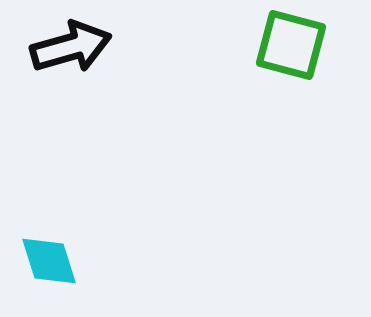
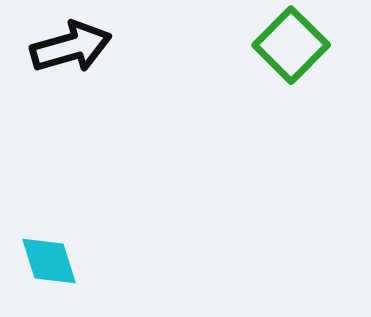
green square: rotated 30 degrees clockwise
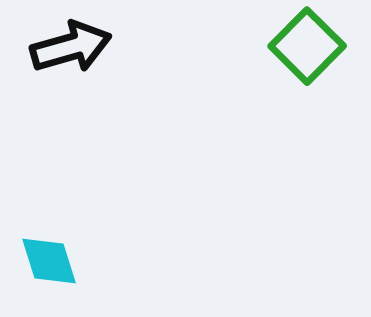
green square: moved 16 px right, 1 px down
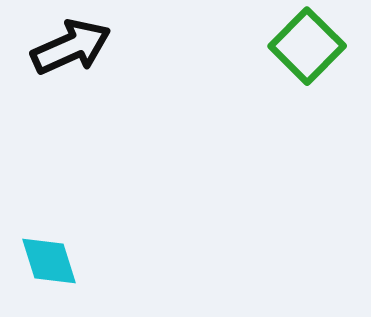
black arrow: rotated 8 degrees counterclockwise
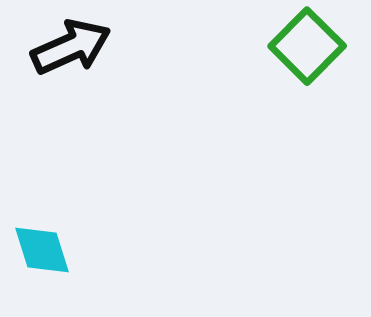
cyan diamond: moved 7 px left, 11 px up
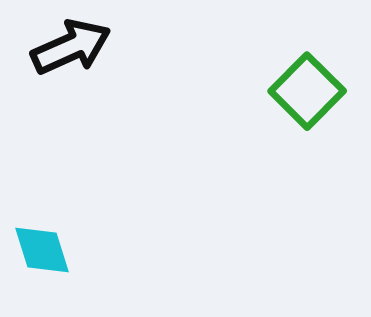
green square: moved 45 px down
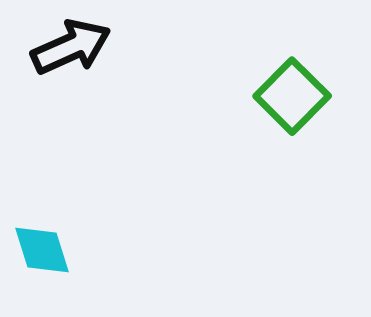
green square: moved 15 px left, 5 px down
